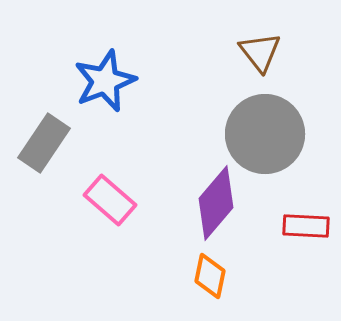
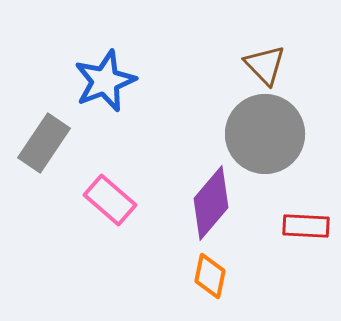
brown triangle: moved 5 px right, 13 px down; rotated 6 degrees counterclockwise
purple diamond: moved 5 px left
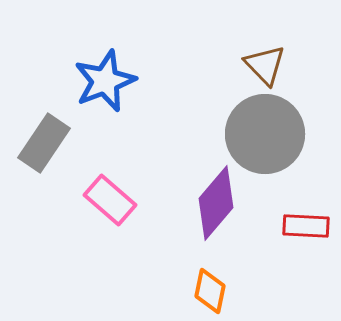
purple diamond: moved 5 px right
orange diamond: moved 15 px down
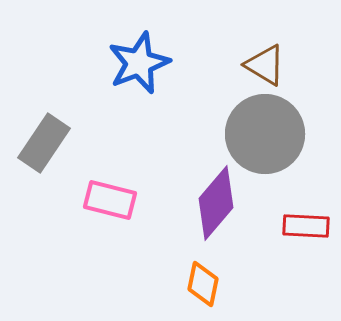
brown triangle: rotated 15 degrees counterclockwise
blue star: moved 34 px right, 18 px up
pink rectangle: rotated 27 degrees counterclockwise
orange diamond: moved 7 px left, 7 px up
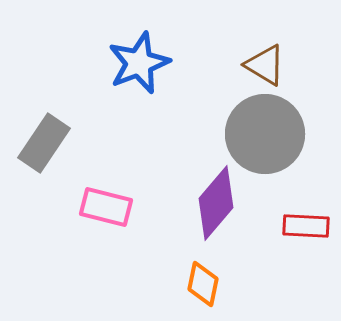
pink rectangle: moved 4 px left, 7 px down
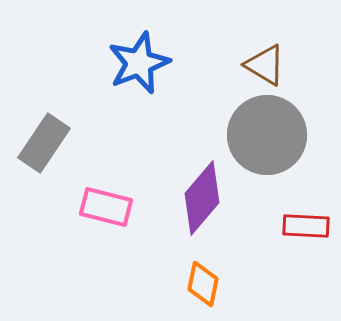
gray circle: moved 2 px right, 1 px down
purple diamond: moved 14 px left, 5 px up
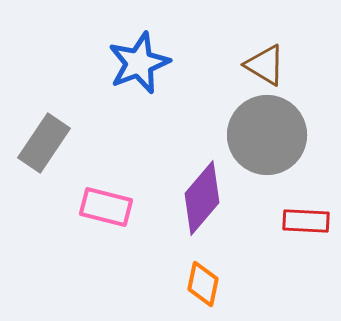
red rectangle: moved 5 px up
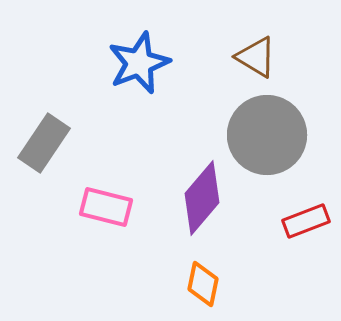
brown triangle: moved 9 px left, 8 px up
red rectangle: rotated 24 degrees counterclockwise
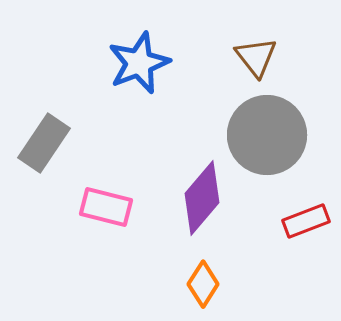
brown triangle: rotated 21 degrees clockwise
orange diamond: rotated 21 degrees clockwise
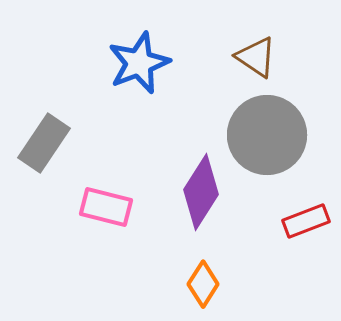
brown triangle: rotated 18 degrees counterclockwise
purple diamond: moved 1 px left, 6 px up; rotated 8 degrees counterclockwise
